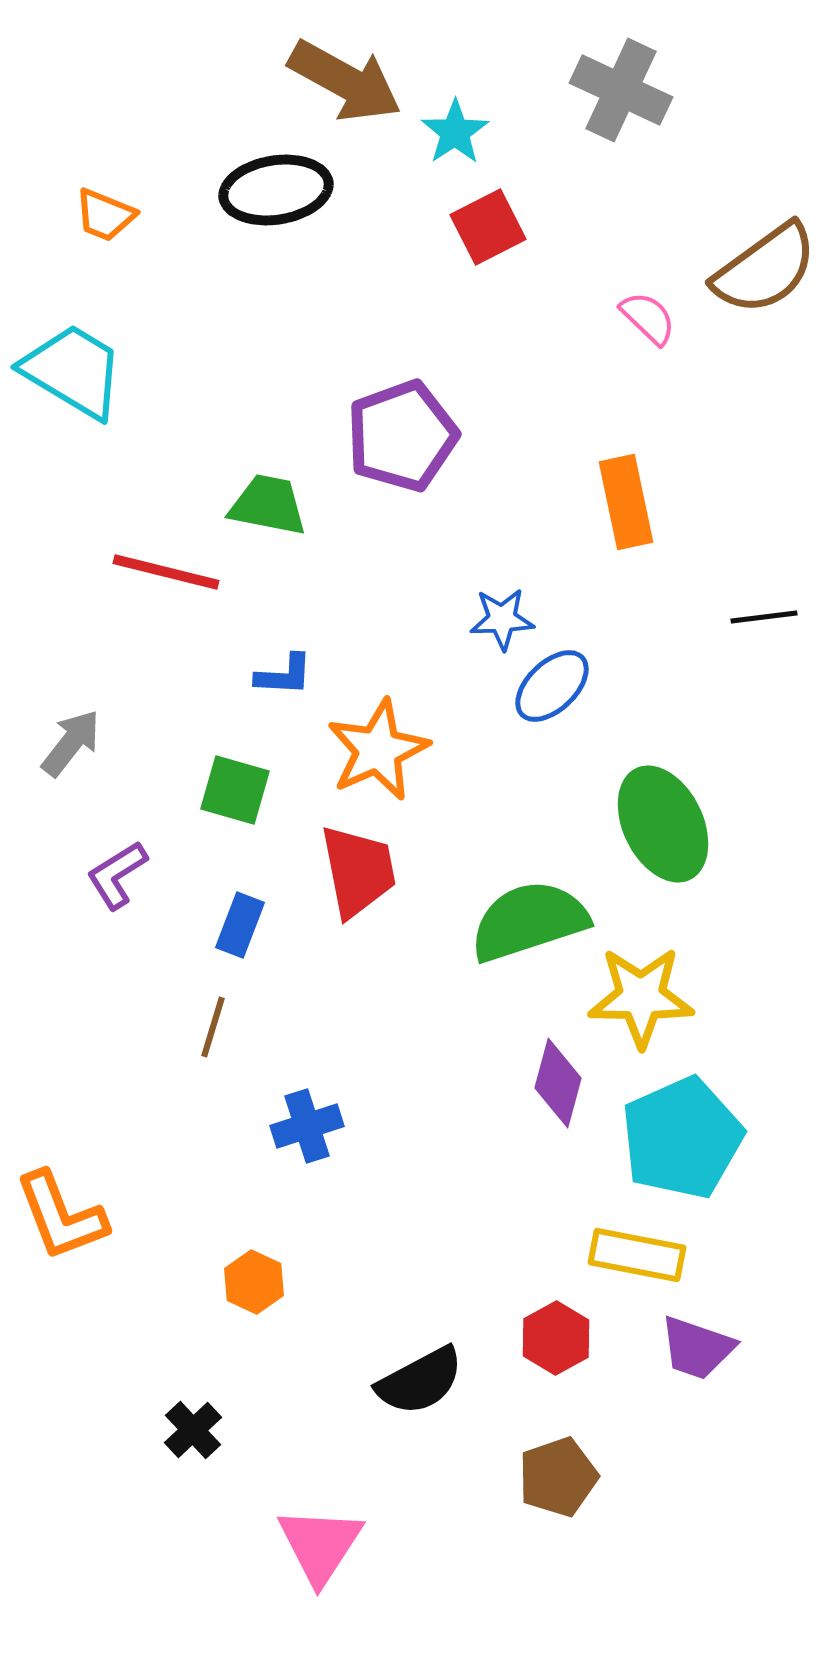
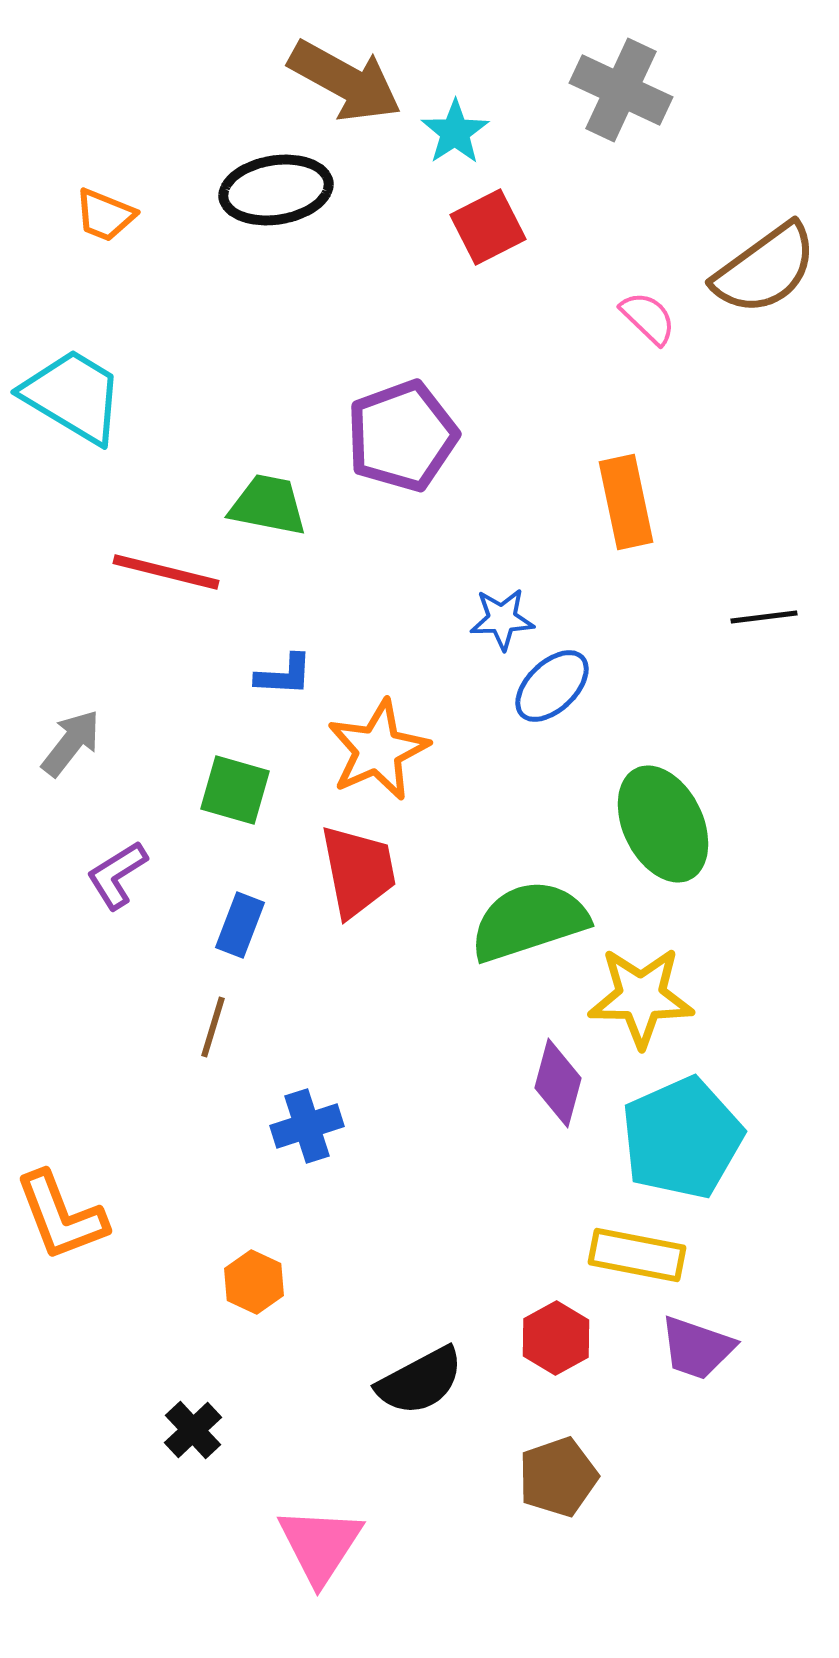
cyan trapezoid: moved 25 px down
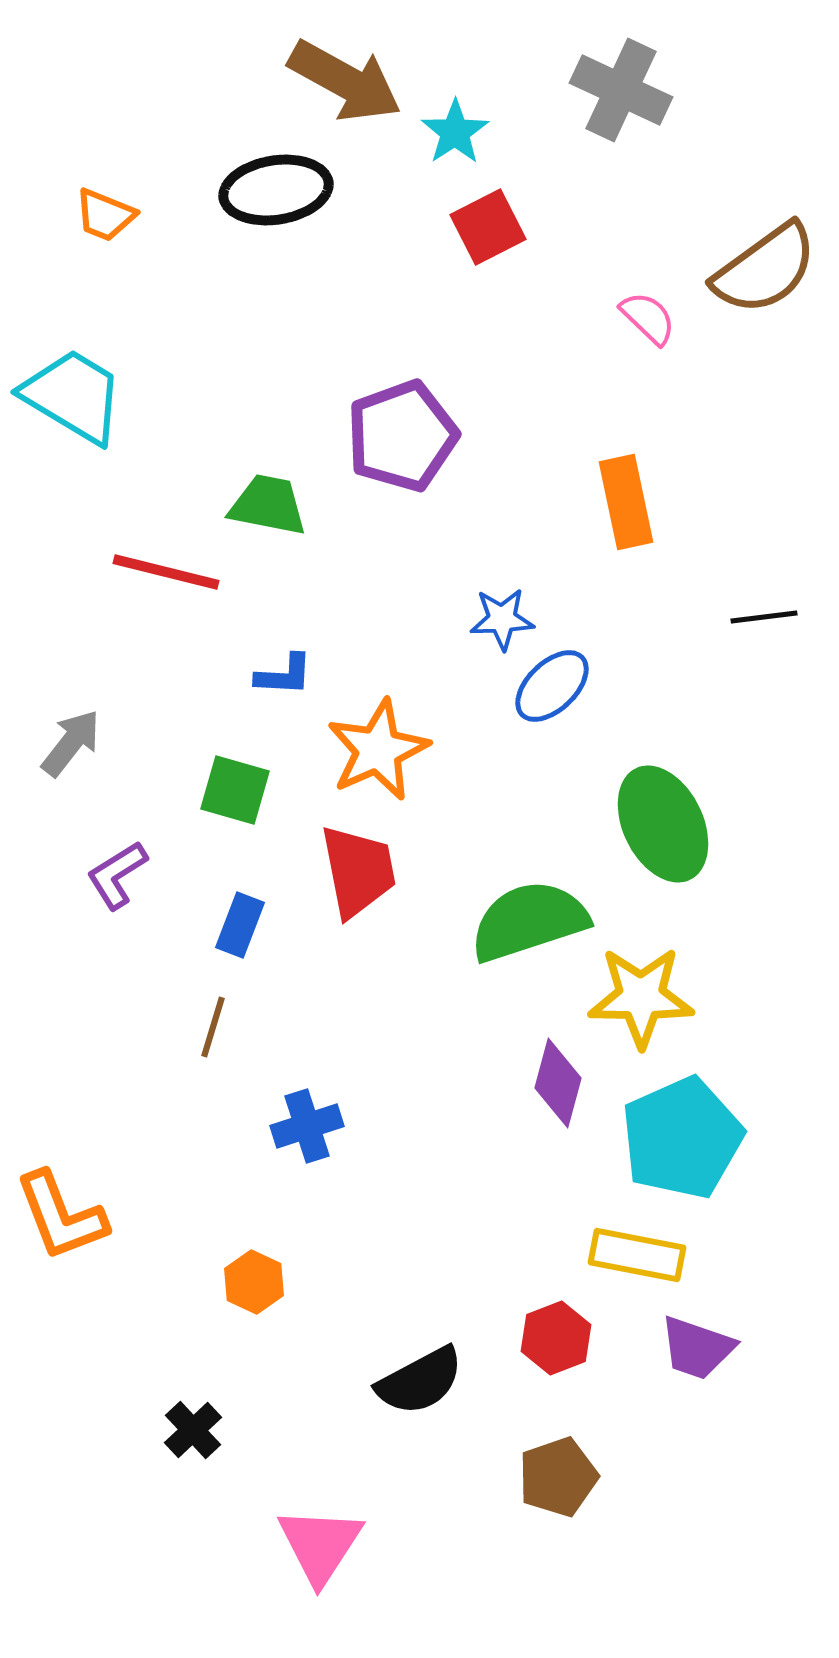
red hexagon: rotated 8 degrees clockwise
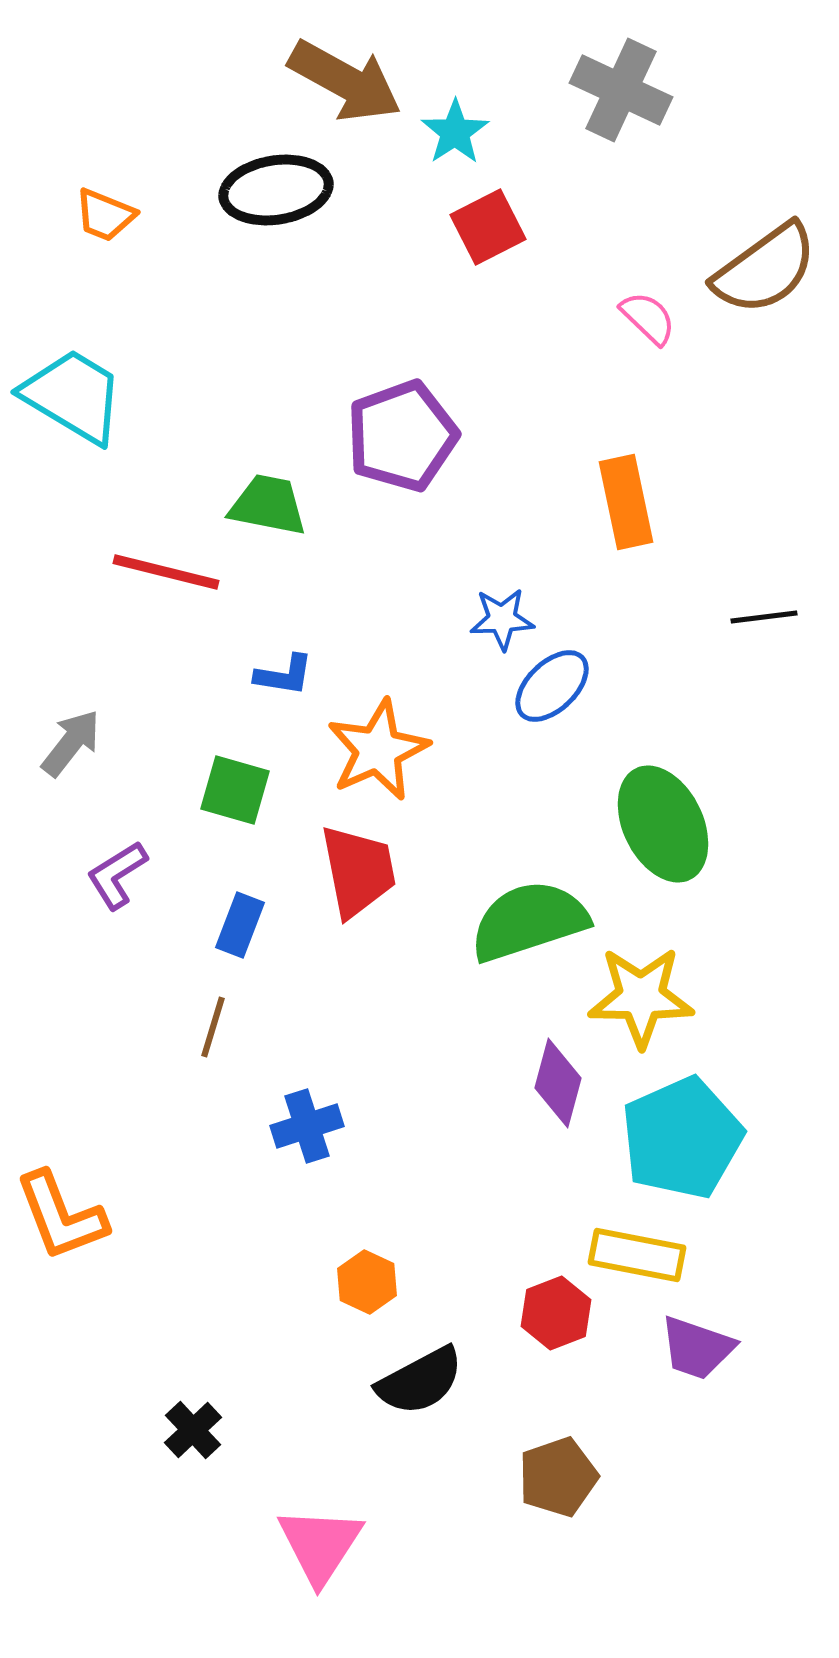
blue L-shape: rotated 6 degrees clockwise
orange hexagon: moved 113 px right
red hexagon: moved 25 px up
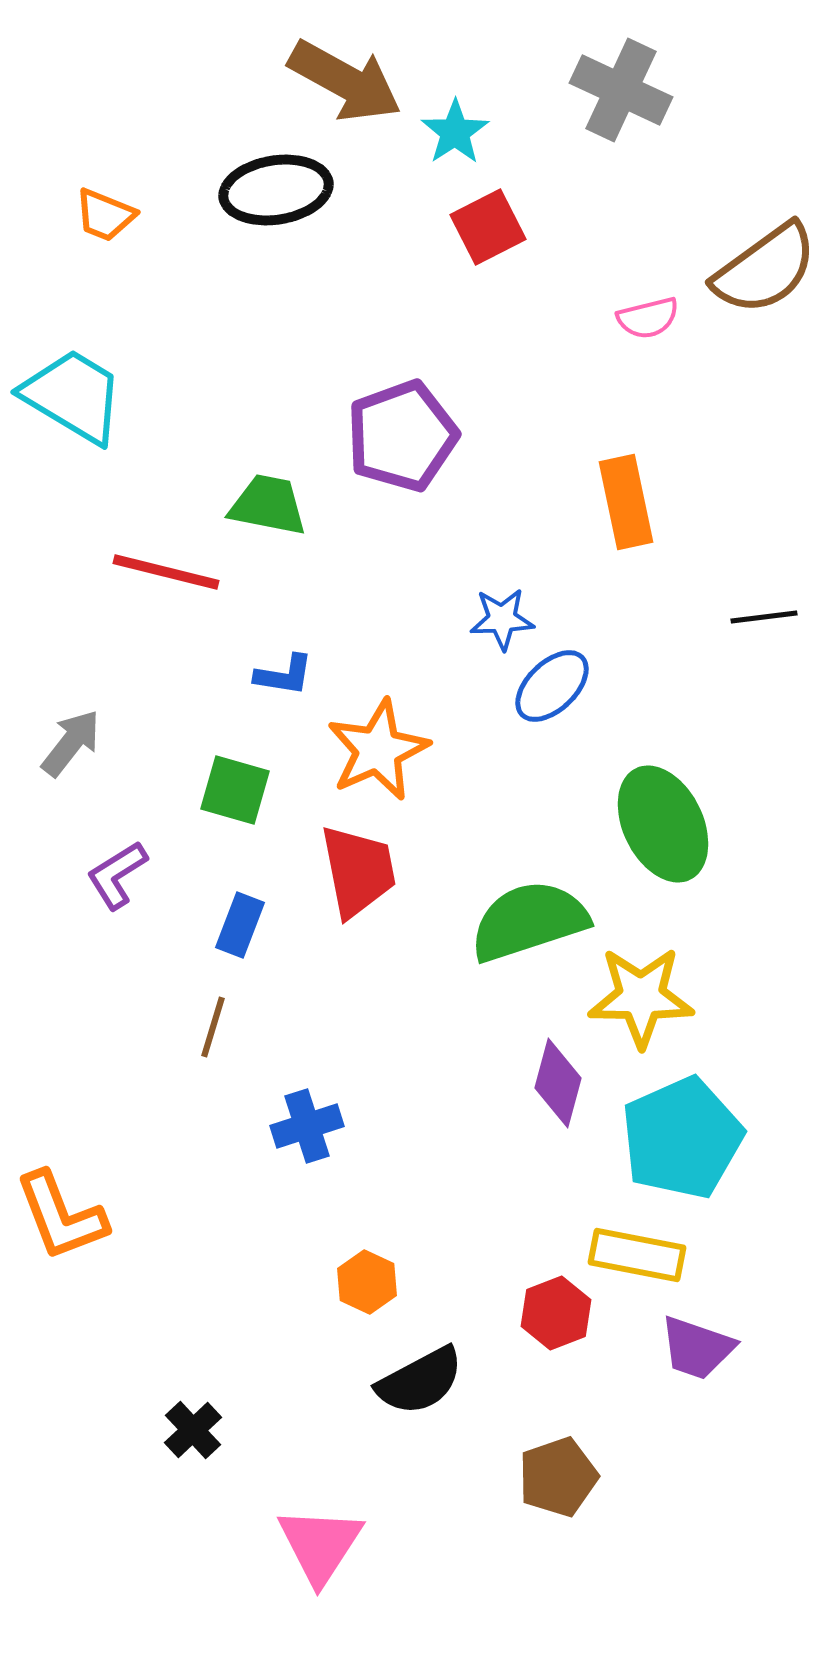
pink semicircle: rotated 122 degrees clockwise
